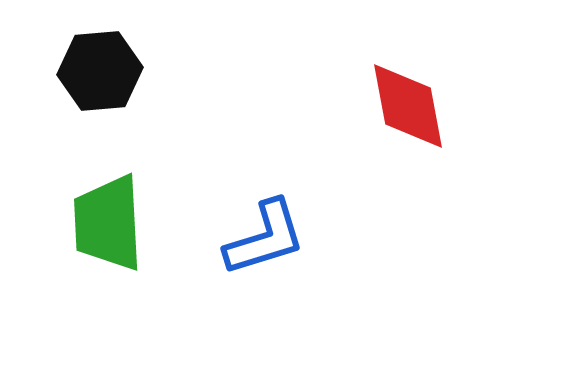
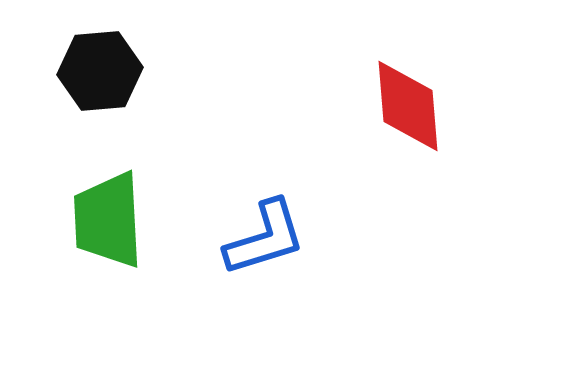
red diamond: rotated 6 degrees clockwise
green trapezoid: moved 3 px up
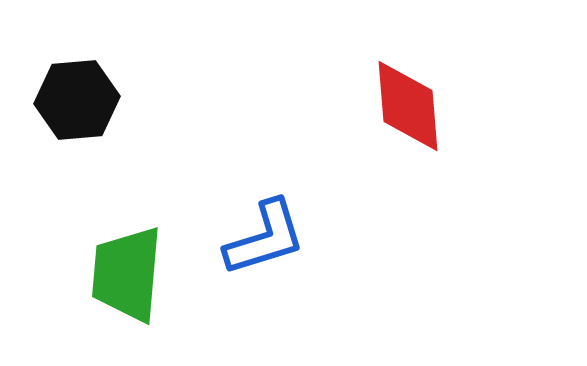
black hexagon: moved 23 px left, 29 px down
green trapezoid: moved 19 px right, 54 px down; rotated 8 degrees clockwise
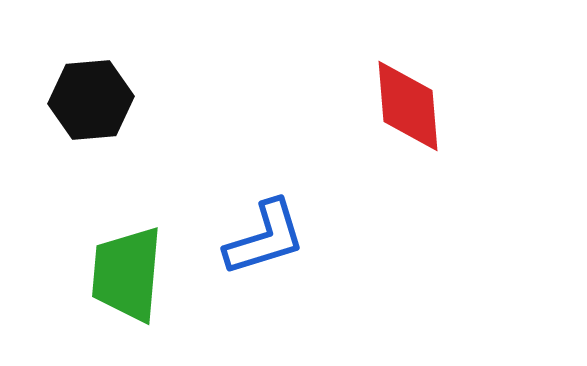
black hexagon: moved 14 px right
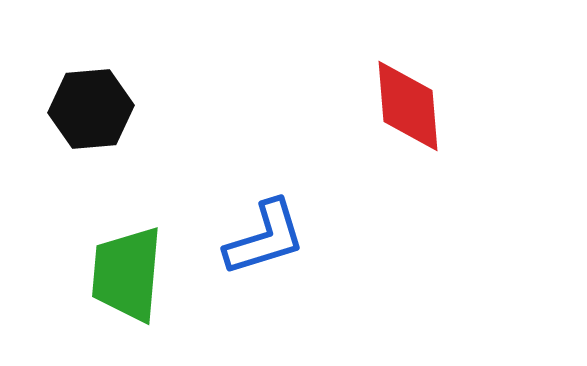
black hexagon: moved 9 px down
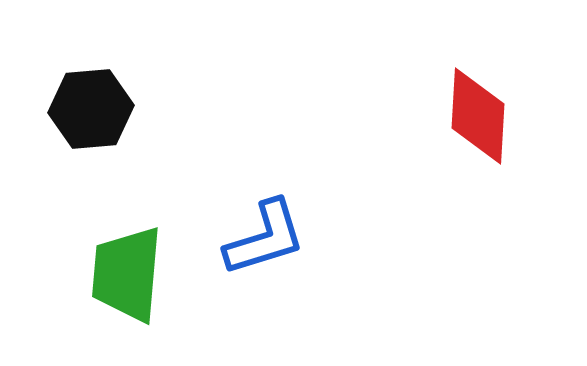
red diamond: moved 70 px right, 10 px down; rotated 8 degrees clockwise
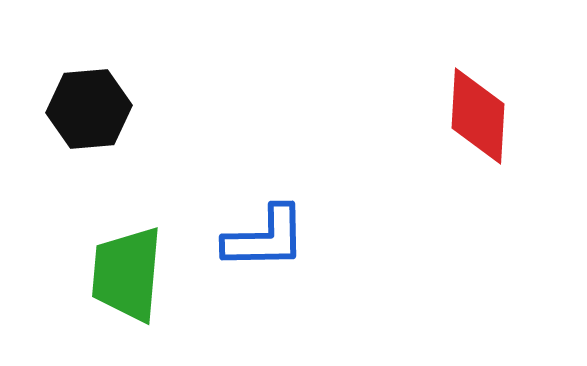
black hexagon: moved 2 px left
blue L-shape: rotated 16 degrees clockwise
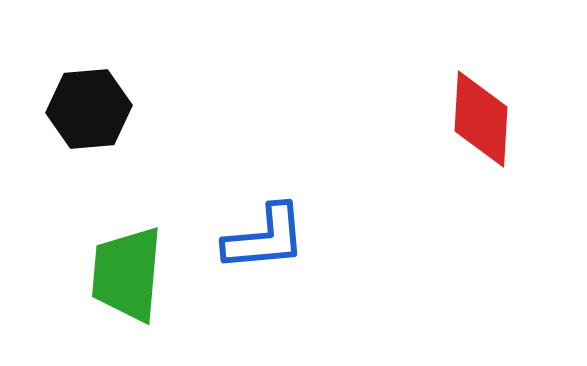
red diamond: moved 3 px right, 3 px down
blue L-shape: rotated 4 degrees counterclockwise
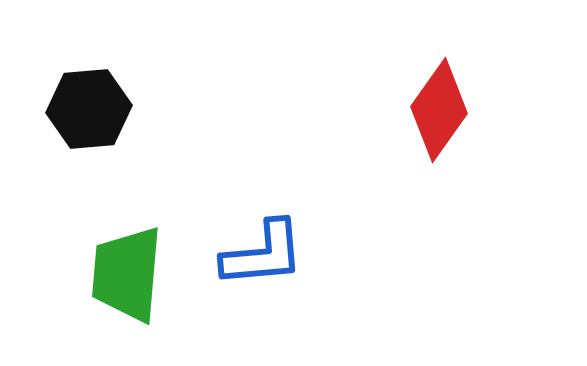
red diamond: moved 42 px left, 9 px up; rotated 32 degrees clockwise
blue L-shape: moved 2 px left, 16 px down
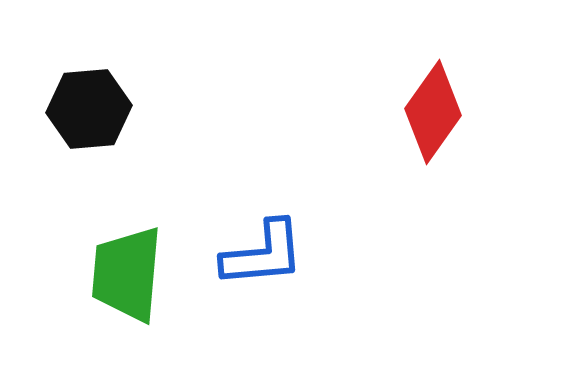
red diamond: moved 6 px left, 2 px down
